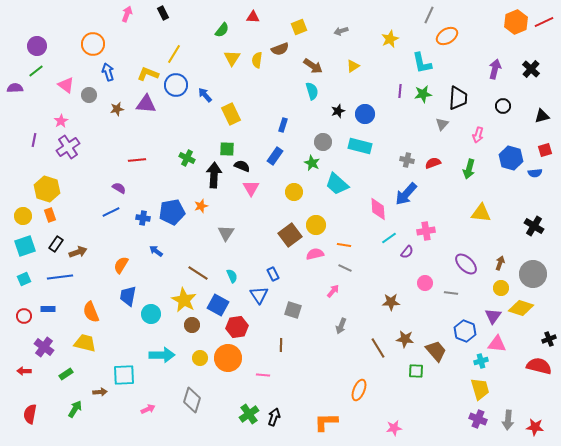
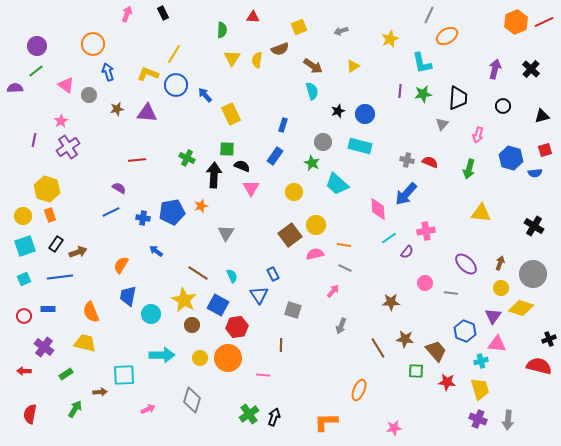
green semicircle at (222, 30): rotated 35 degrees counterclockwise
purple triangle at (146, 104): moved 1 px right, 9 px down
red semicircle at (433, 163): moved 3 px left, 1 px up; rotated 42 degrees clockwise
red star at (535, 427): moved 88 px left, 45 px up
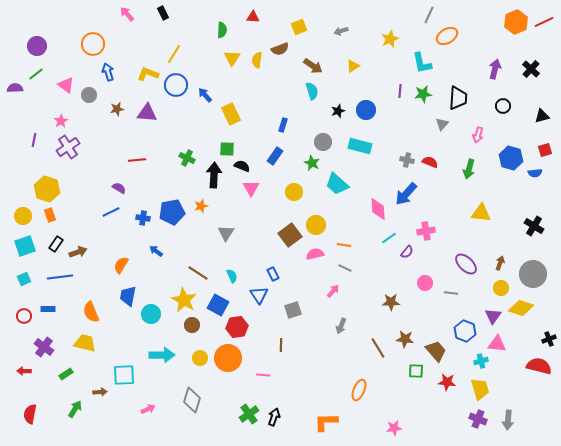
pink arrow at (127, 14): rotated 63 degrees counterclockwise
green line at (36, 71): moved 3 px down
blue circle at (365, 114): moved 1 px right, 4 px up
gray square at (293, 310): rotated 36 degrees counterclockwise
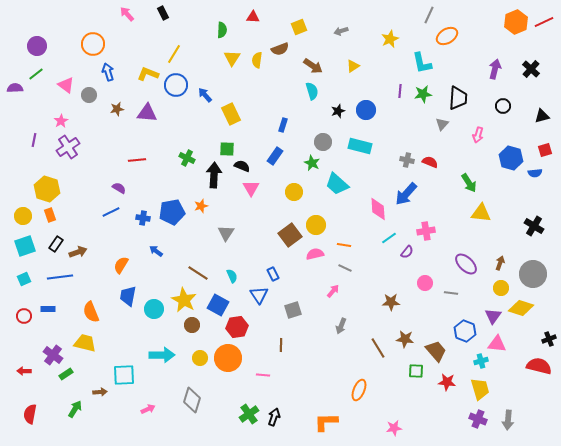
green arrow at (469, 169): moved 14 px down; rotated 48 degrees counterclockwise
cyan circle at (151, 314): moved 3 px right, 5 px up
purple cross at (44, 347): moved 9 px right, 8 px down
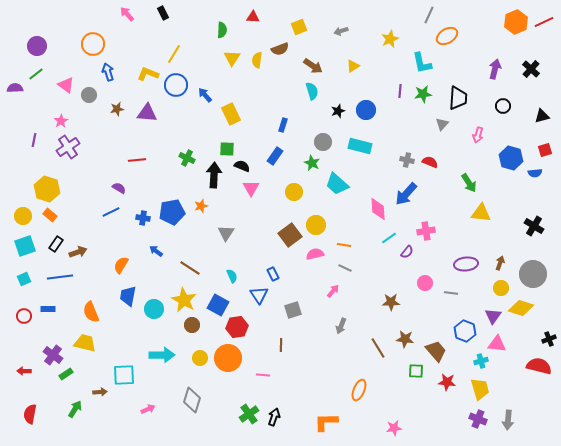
orange rectangle at (50, 215): rotated 32 degrees counterclockwise
purple ellipse at (466, 264): rotated 50 degrees counterclockwise
brown line at (198, 273): moved 8 px left, 5 px up
